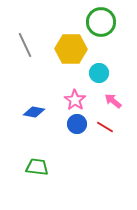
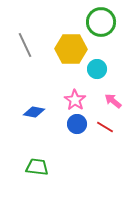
cyan circle: moved 2 px left, 4 px up
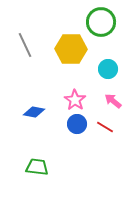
cyan circle: moved 11 px right
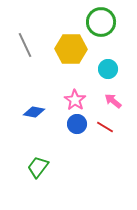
green trapezoid: moved 1 px right; rotated 60 degrees counterclockwise
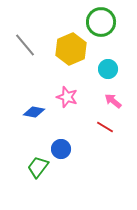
gray line: rotated 15 degrees counterclockwise
yellow hexagon: rotated 24 degrees counterclockwise
pink star: moved 8 px left, 3 px up; rotated 15 degrees counterclockwise
blue circle: moved 16 px left, 25 px down
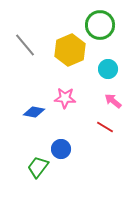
green circle: moved 1 px left, 3 px down
yellow hexagon: moved 1 px left, 1 px down
pink star: moved 2 px left, 1 px down; rotated 15 degrees counterclockwise
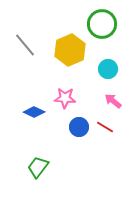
green circle: moved 2 px right, 1 px up
blue diamond: rotated 15 degrees clockwise
blue circle: moved 18 px right, 22 px up
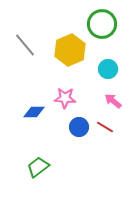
blue diamond: rotated 25 degrees counterclockwise
green trapezoid: rotated 15 degrees clockwise
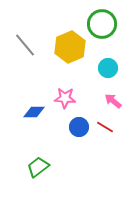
yellow hexagon: moved 3 px up
cyan circle: moved 1 px up
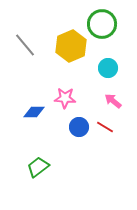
yellow hexagon: moved 1 px right, 1 px up
